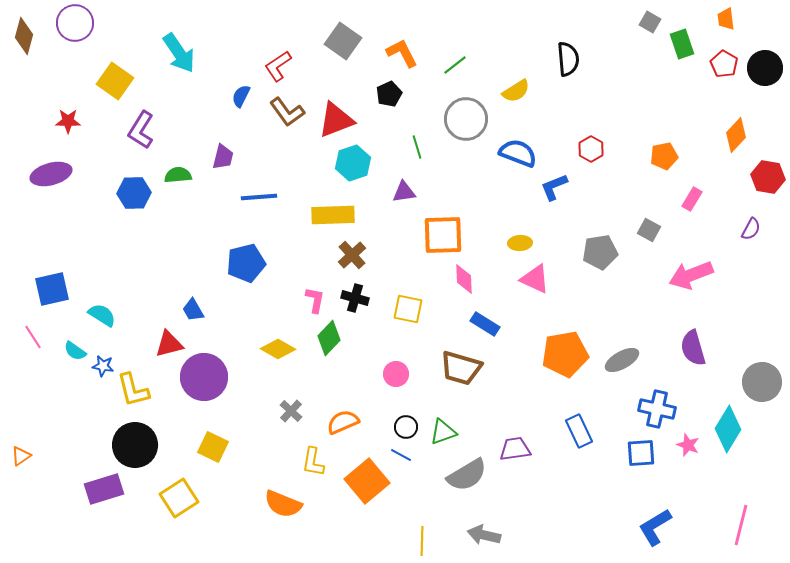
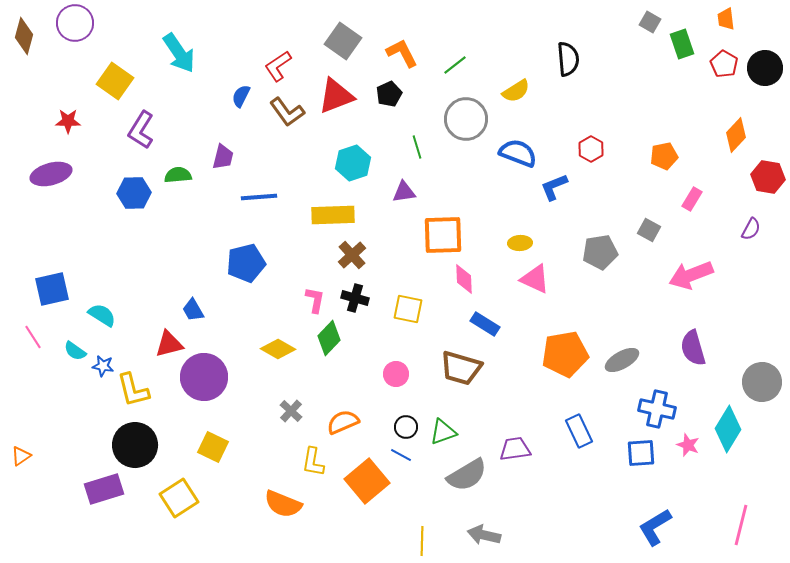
red triangle at (336, 120): moved 24 px up
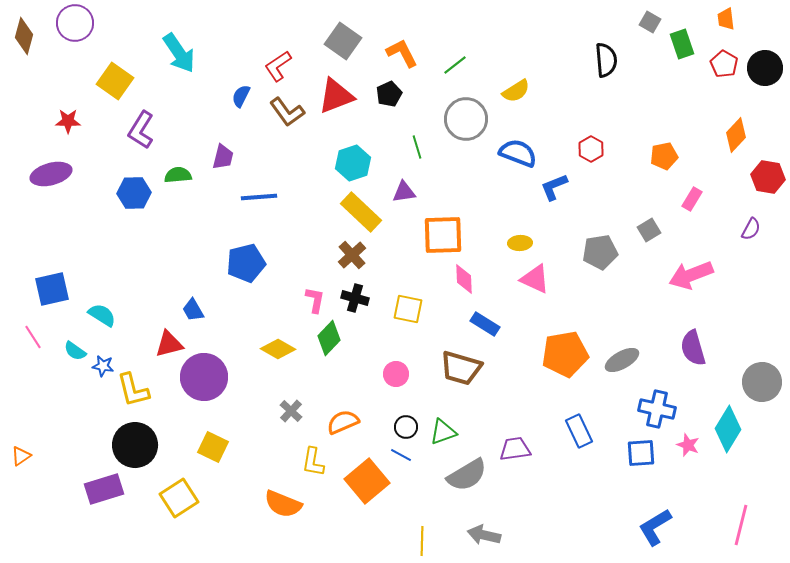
black semicircle at (568, 59): moved 38 px right, 1 px down
yellow rectangle at (333, 215): moved 28 px right, 3 px up; rotated 45 degrees clockwise
gray square at (649, 230): rotated 30 degrees clockwise
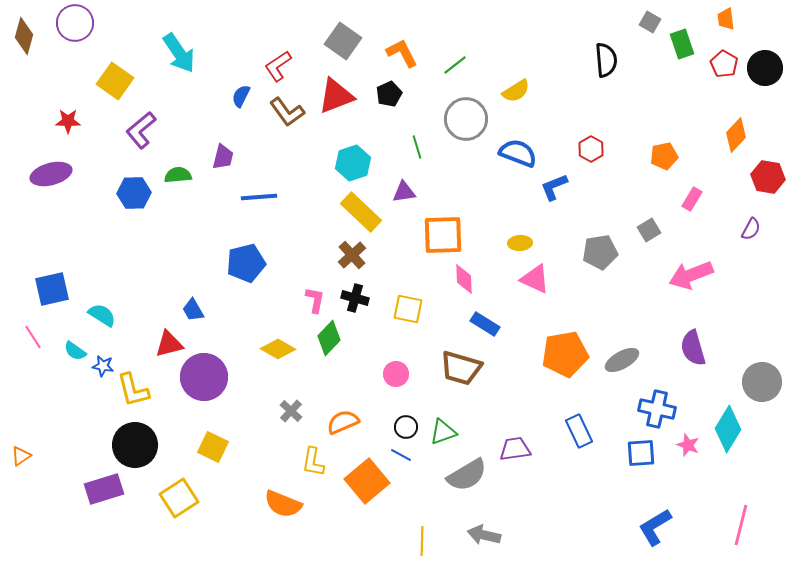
purple L-shape at (141, 130): rotated 18 degrees clockwise
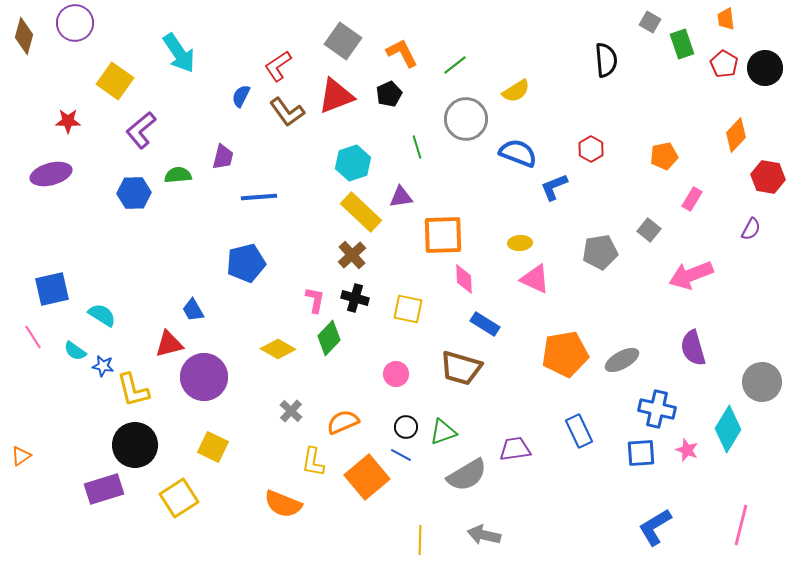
purple triangle at (404, 192): moved 3 px left, 5 px down
gray square at (649, 230): rotated 20 degrees counterclockwise
pink star at (688, 445): moved 1 px left, 5 px down
orange square at (367, 481): moved 4 px up
yellow line at (422, 541): moved 2 px left, 1 px up
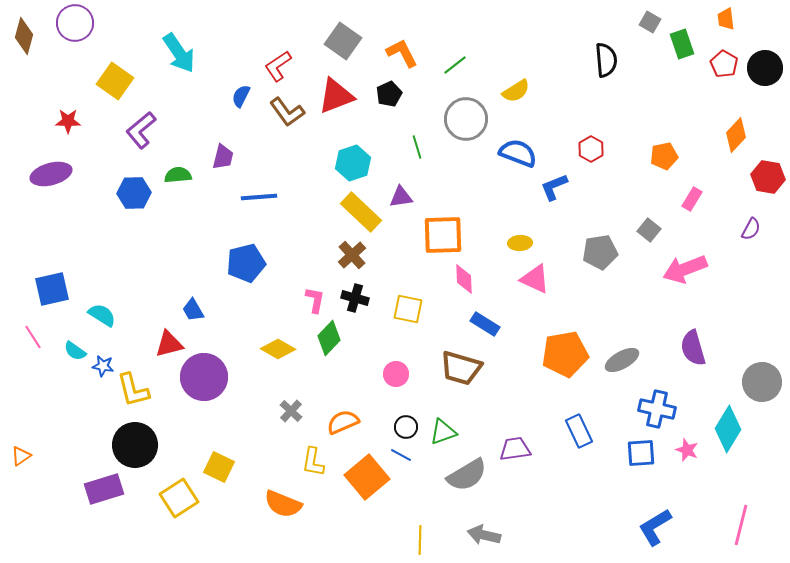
pink arrow at (691, 275): moved 6 px left, 6 px up
yellow square at (213, 447): moved 6 px right, 20 px down
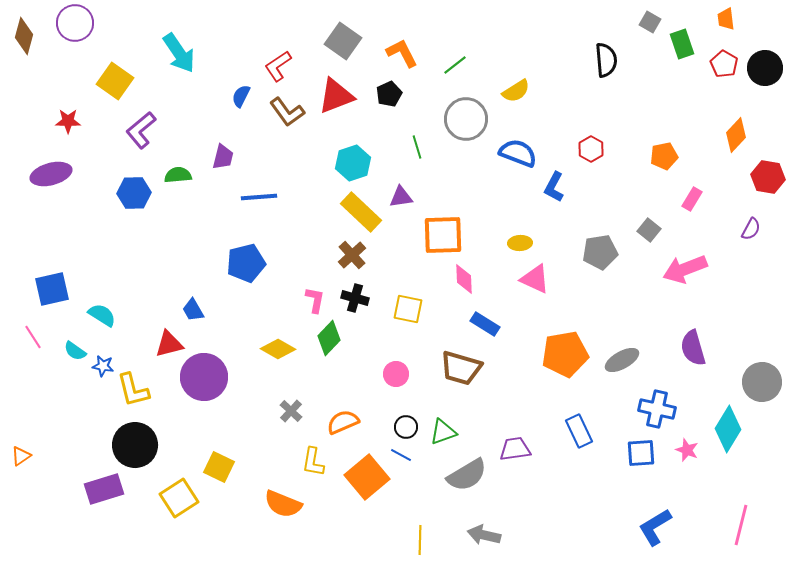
blue L-shape at (554, 187): rotated 40 degrees counterclockwise
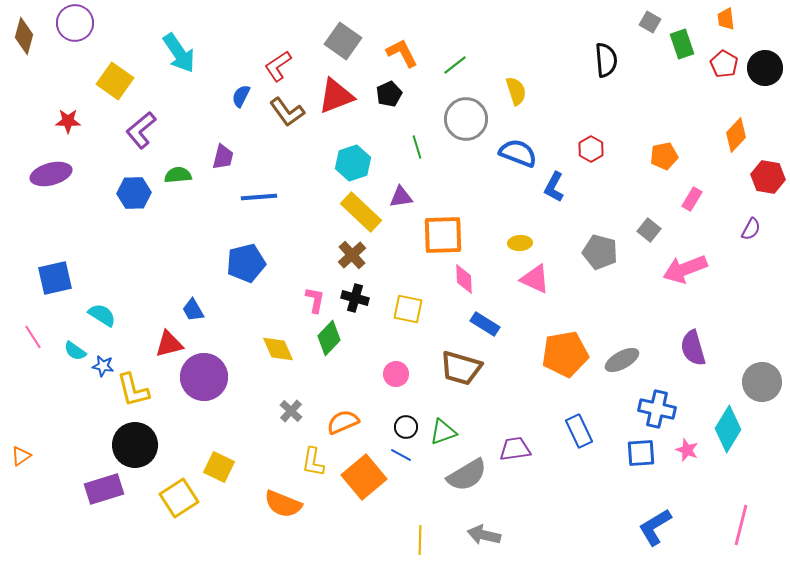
yellow semicircle at (516, 91): rotated 76 degrees counterclockwise
gray pentagon at (600, 252): rotated 24 degrees clockwise
blue square at (52, 289): moved 3 px right, 11 px up
yellow diamond at (278, 349): rotated 36 degrees clockwise
orange square at (367, 477): moved 3 px left
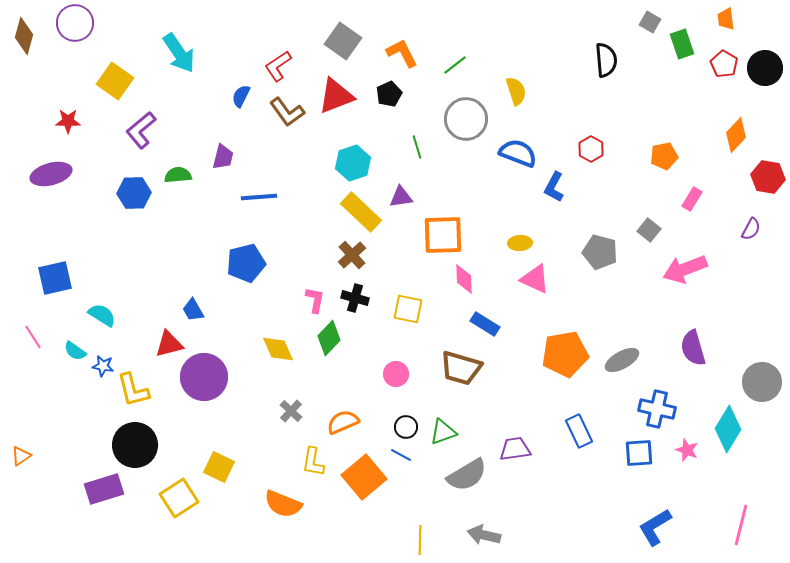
blue square at (641, 453): moved 2 px left
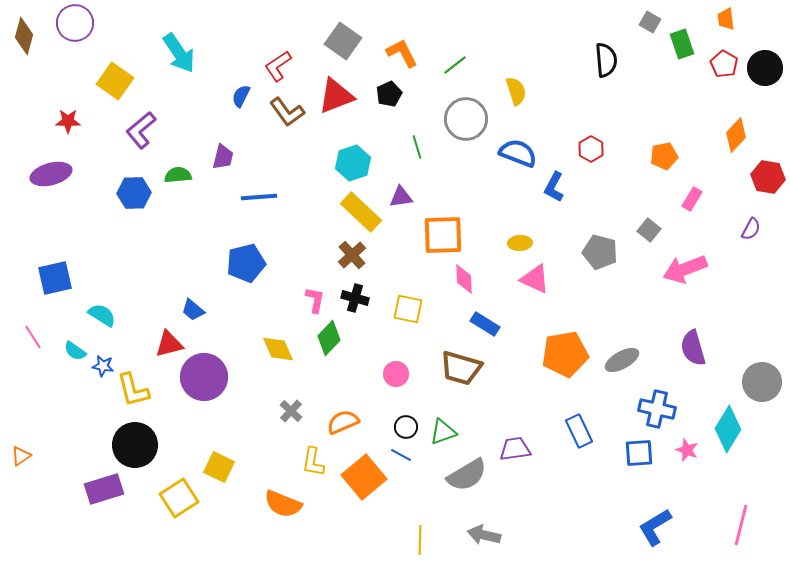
blue trapezoid at (193, 310): rotated 20 degrees counterclockwise
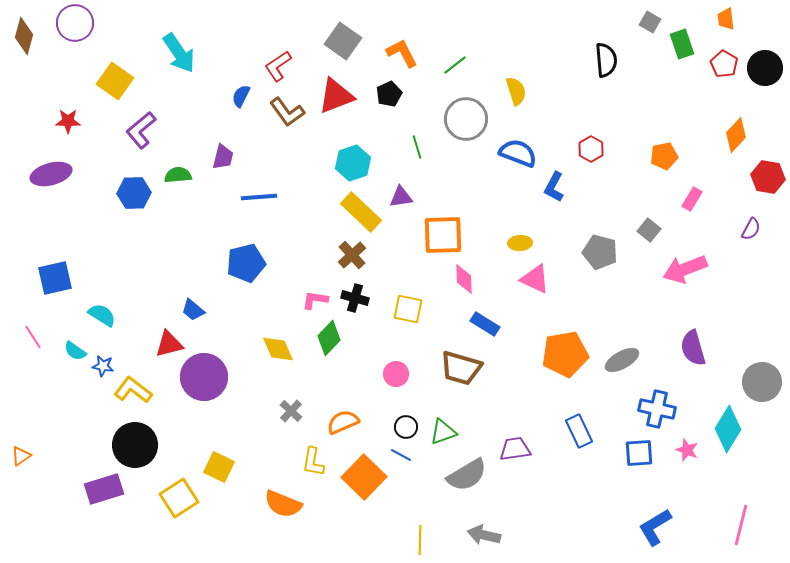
pink L-shape at (315, 300): rotated 92 degrees counterclockwise
yellow L-shape at (133, 390): rotated 141 degrees clockwise
orange square at (364, 477): rotated 6 degrees counterclockwise
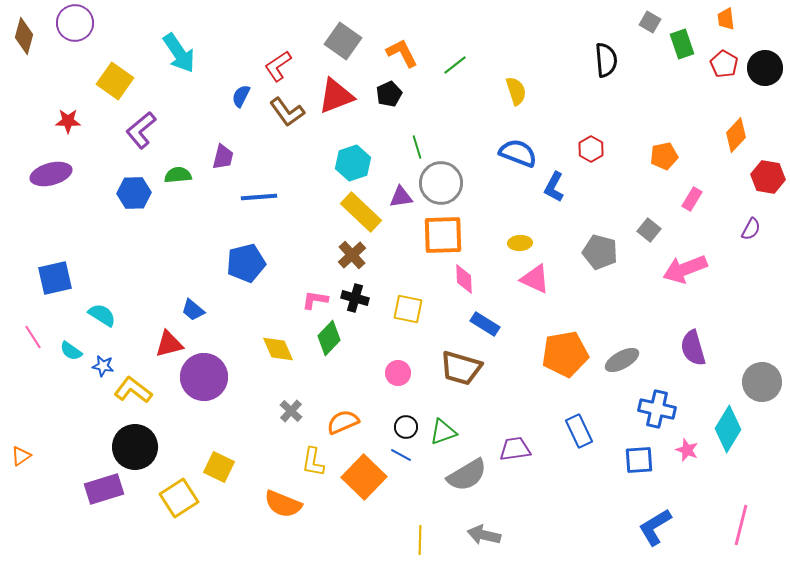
gray circle at (466, 119): moved 25 px left, 64 px down
cyan semicircle at (75, 351): moved 4 px left
pink circle at (396, 374): moved 2 px right, 1 px up
black circle at (135, 445): moved 2 px down
blue square at (639, 453): moved 7 px down
